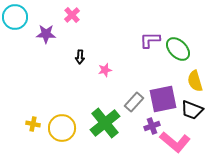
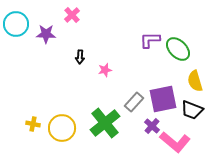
cyan circle: moved 1 px right, 7 px down
purple cross: rotated 28 degrees counterclockwise
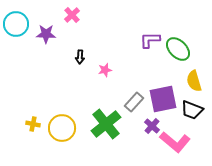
yellow semicircle: moved 1 px left
green cross: moved 1 px right, 1 px down
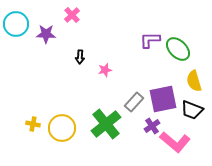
purple cross: rotated 14 degrees clockwise
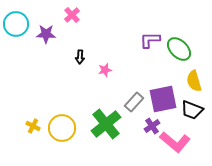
green ellipse: moved 1 px right
yellow cross: moved 2 px down; rotated 16 degrees clockwise
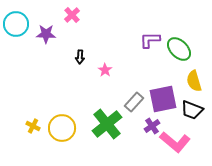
pink star: rotated 24 degrees counterclockwise
green cross: moved 1 px right
